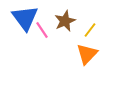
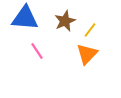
blue triangle: rotated 48 degrees counterclockwise
pink line: moved 5 px left, 21 px down
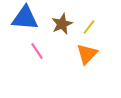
brown star: moved 3 px left, 3 px down
yellow line: moved 1 px left, 3 px up
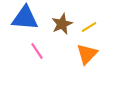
yellow line: rotated 21 degrees clockwise
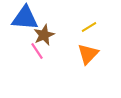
brown star: moved 18 px left, 11 px down
orange triangle: moved 1 px right
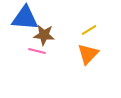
yellow line: moved 3 px down
brown star: rotated 30 degrees clockwise
pink line: rotated 42 degrees counterclockwise
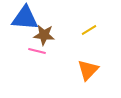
orange triangle: moved 16 px down
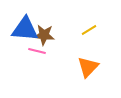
blue triangle: moved 11 px down
orange triangle: moved 3 px up
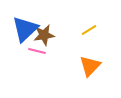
blue triangle: rotated 48 degrees counterclockwise
brown star: rotated 15 degrees counterclockwise
orange triangle: moved 2 px right, 1 px up
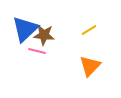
brown star: rotated 15 degrees clockwise
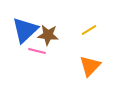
blue triangle: moved 1 px down
brown star: moved 4 px right
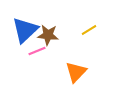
pink line: rotated 36 degrees counterclockwise
orange triangle: moved 14 px left, 6 px down
